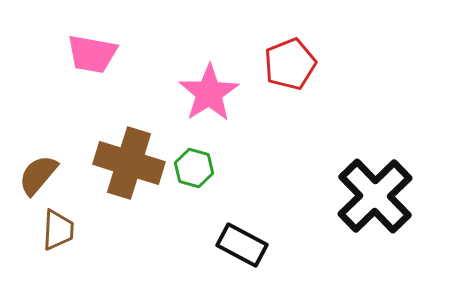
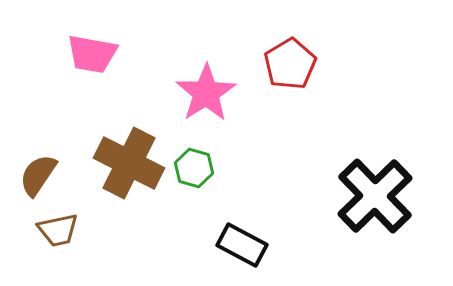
red pentagon: rotated 9 degrees counterclockwise
pink star: moved 3 px left
brown cross: rotated 10 degrees clockwise
brown semicircle: rotated 6 degrees counterclockwise
brown trapezoid: rotated 75 degrees clockwise
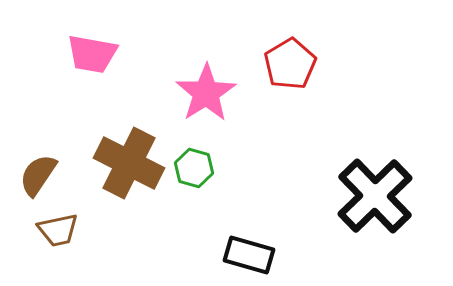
black rectangle: moved 7 px right, 10 px down; rotated 12 degrees counterclockwise
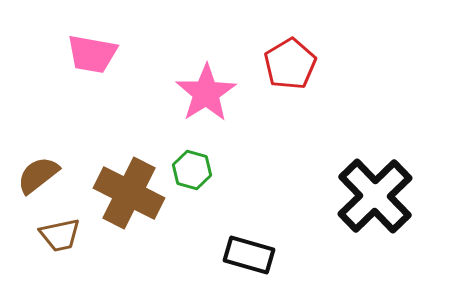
brown cross: moved 30 px down
green hexagon: moved 2 px left, 2 px down
brown semicircle: rotated 18 degrees clockwise
brown trapezoid: moved 2 px right, 5 px down
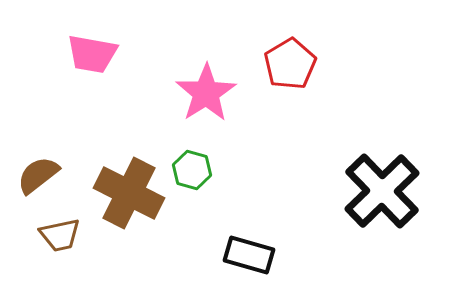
black cross: moved 7 px right, 5 px up
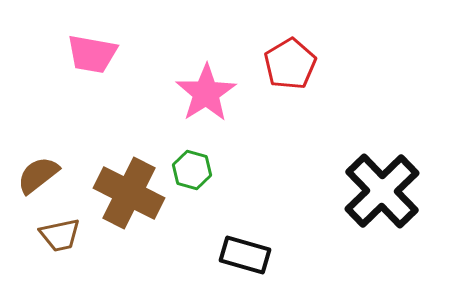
black rectangle: moved 4 px left
